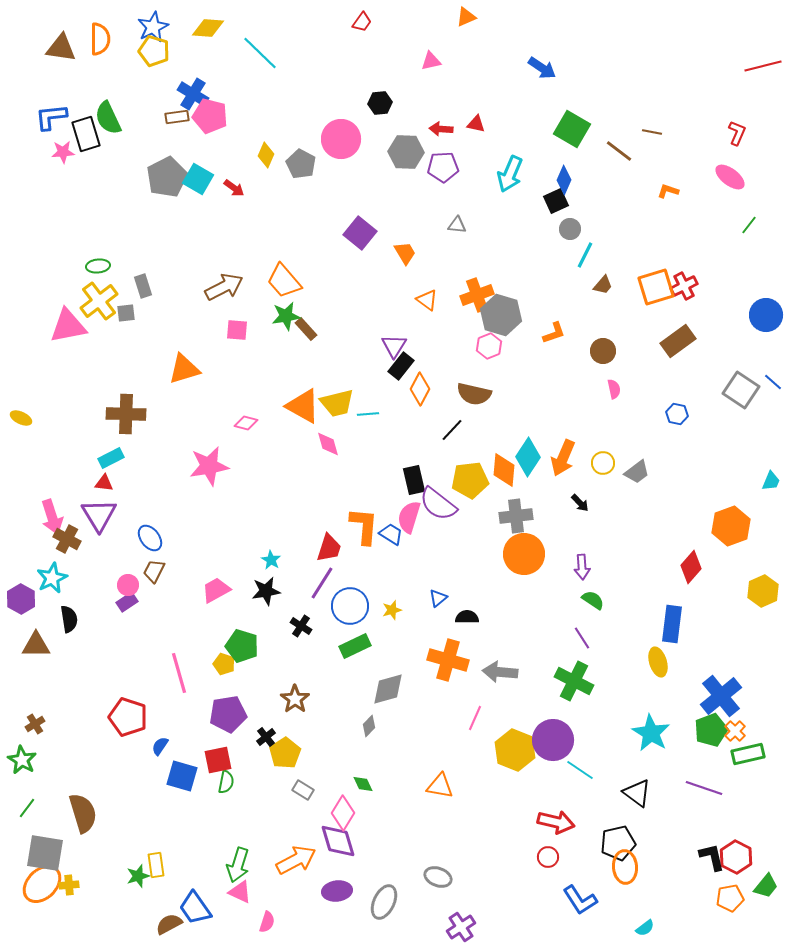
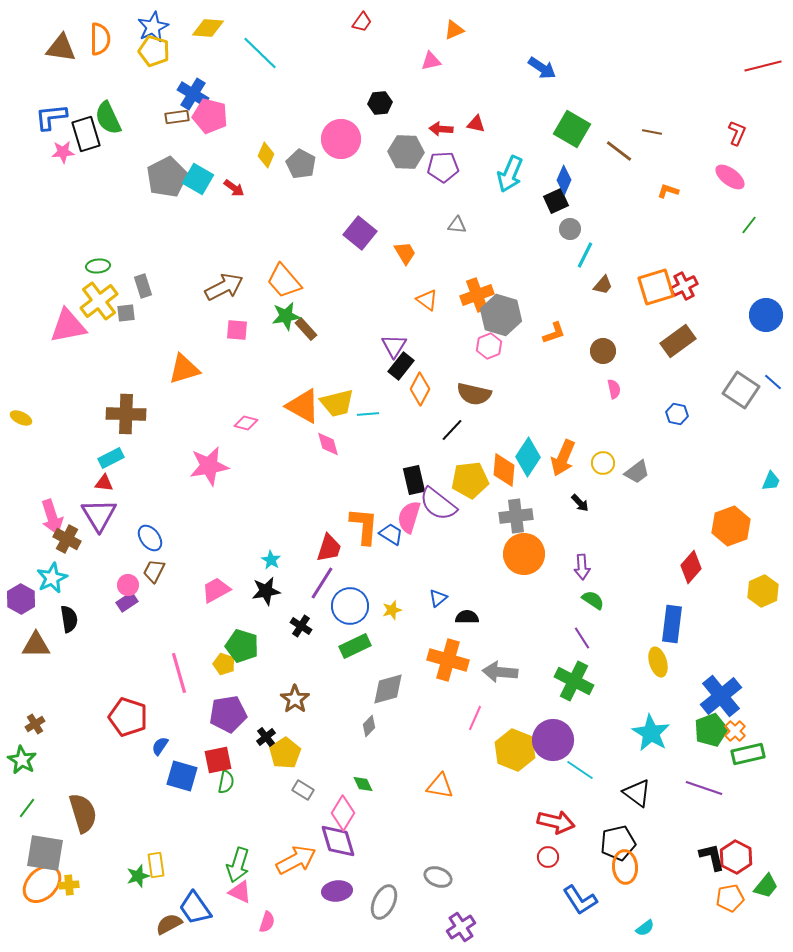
orange triangle at (466, 17): moved 12 px left, 13 px down
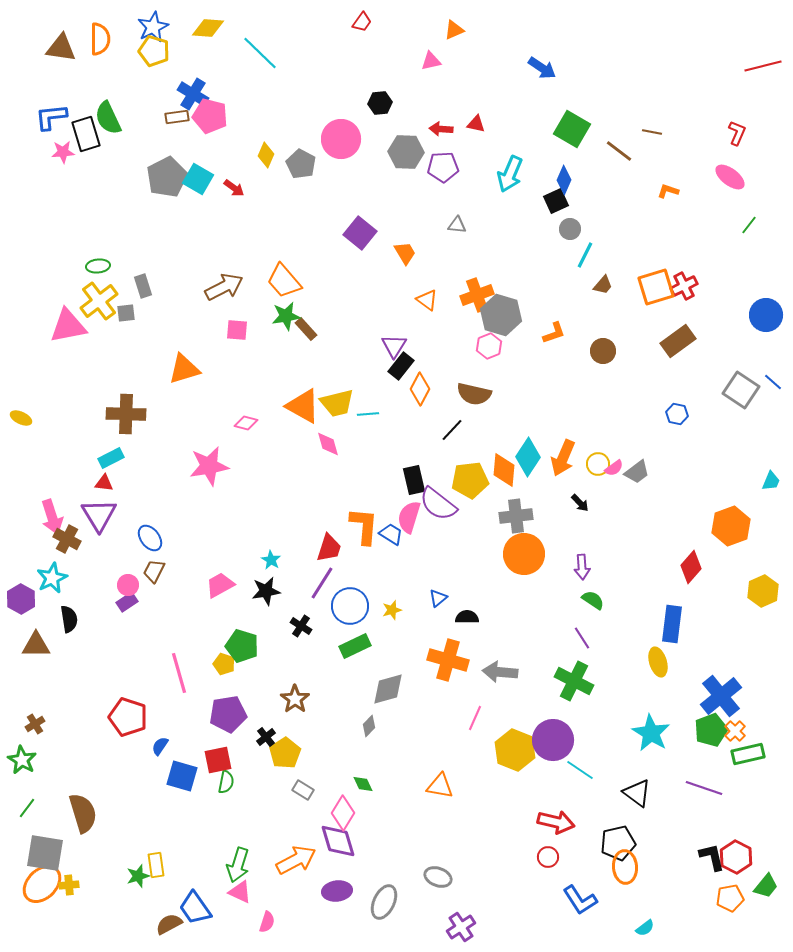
pink semicircle at (614, 389): moved 79 px down; rotated 66 degrees clockwise
yellow circle at (603, 463): moved 5 px left, 1 px down
pink trapezoid at (216, 590): moved 4 px right, 5 px up
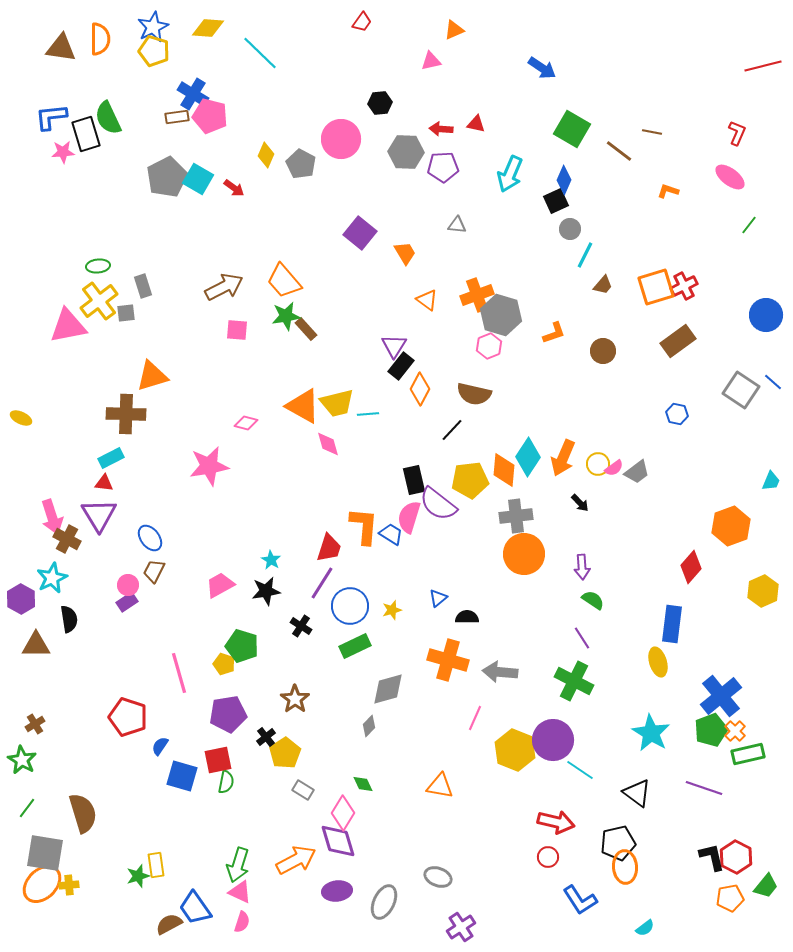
orange triangle at (184, 369): moved 32 px left, 7 px down
pink semicircle at (267, 922): moved 25 px left
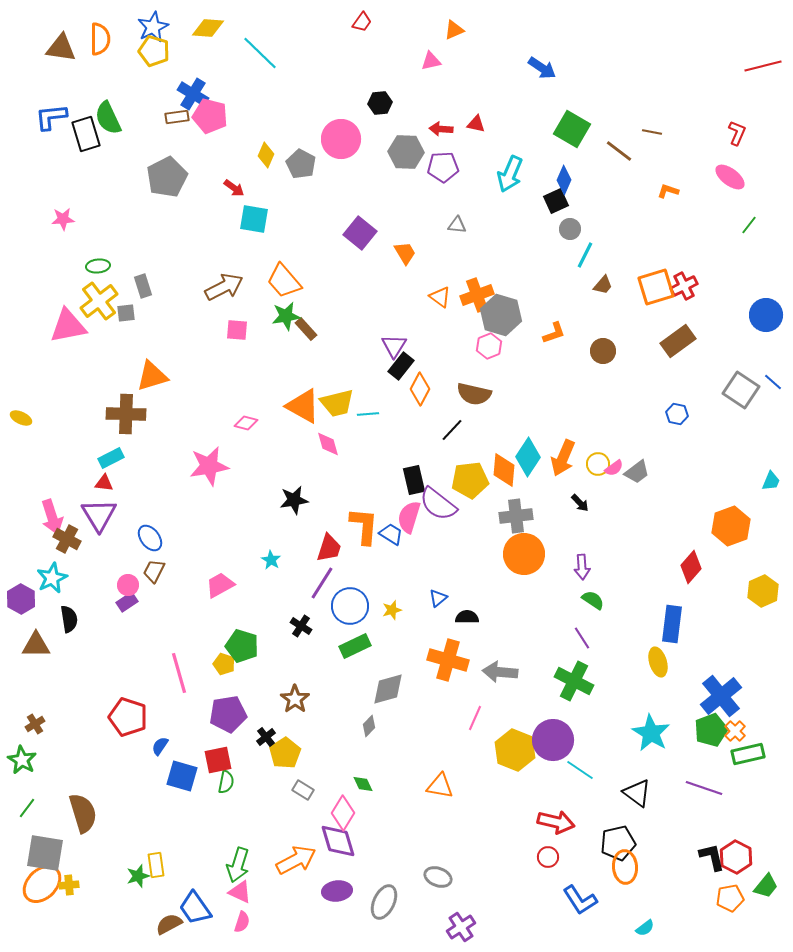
pink star at (63, 152): moved 67 px down
cyan square at (198, 179): moved 56 px right, 40 px down; rotated 20 degrees counterclockwise
orange triangle at (427, 300): moved 13 px right, 3 px up
black star at (266, 591): moved 28 px right, 91 px up
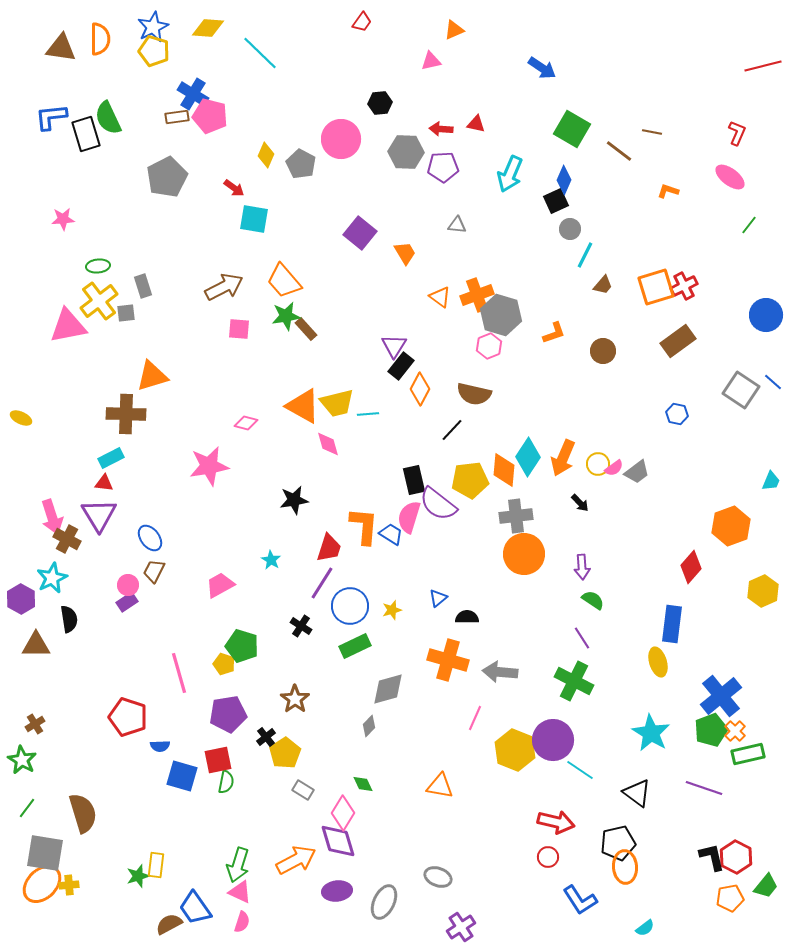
pink square at (237, 330): moved 2 px right, 1 px up
blue semicircle at (160, 746): rotated 126 degrees counterclockwise
yellow rectangle at (156, 865): rotated 15 degrees clockwise
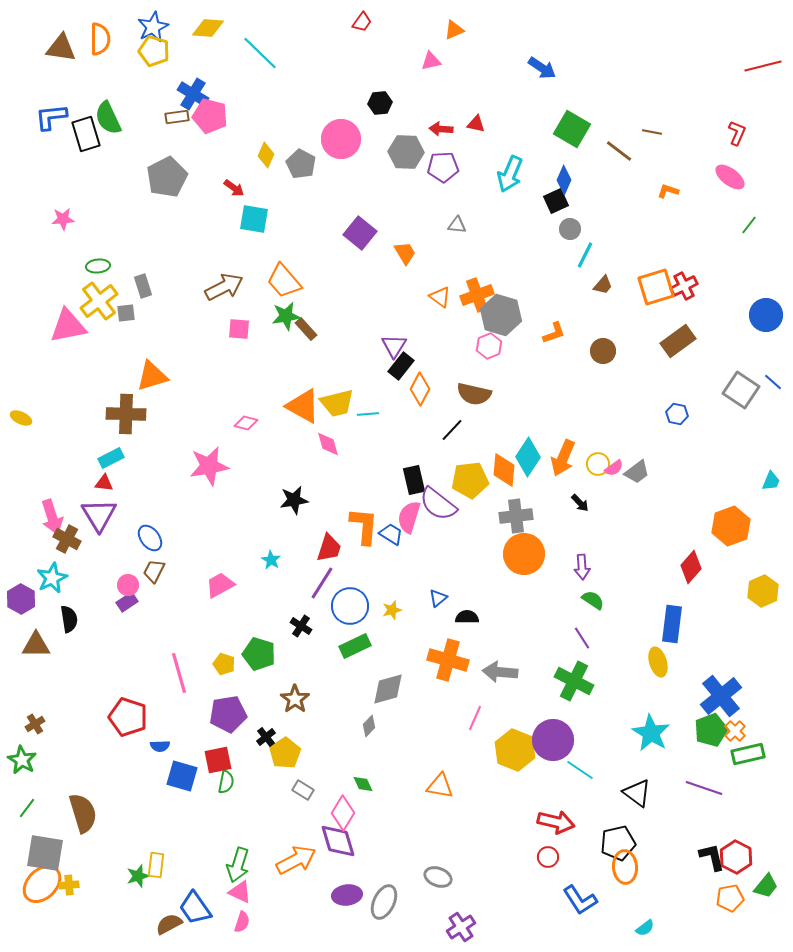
green pentagon at (242, 646): moved 17 px right, 8 px down
purple ellipse at (337, 891): moved 10 px right, 4 px down
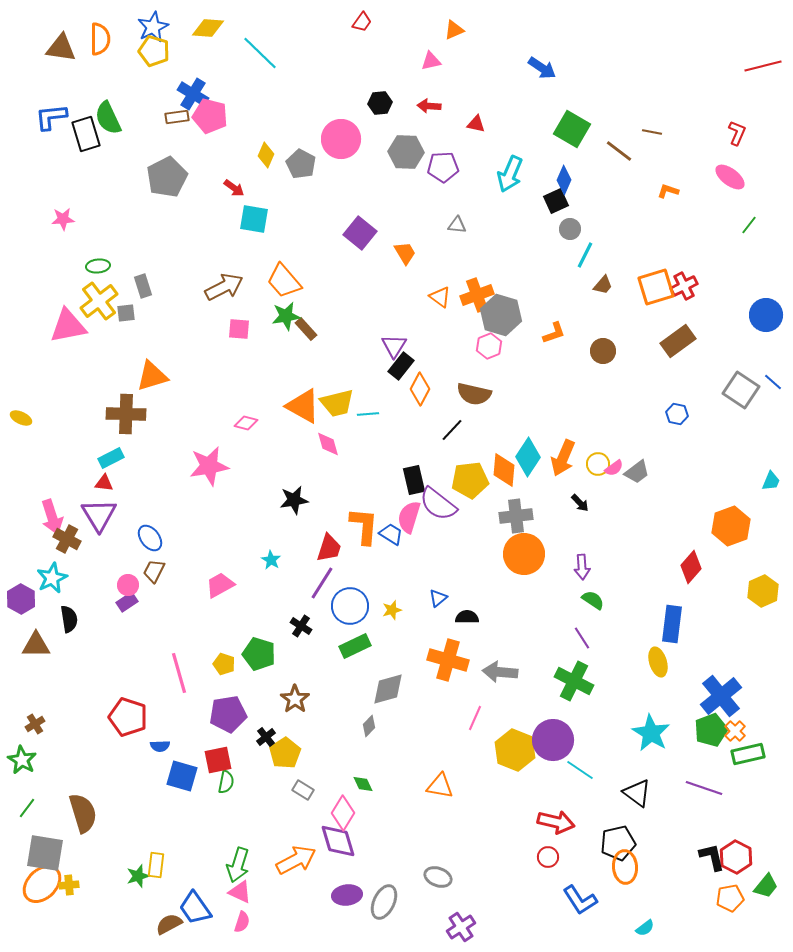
red arrow at (441, 129): moved 12 px left, 23 px up
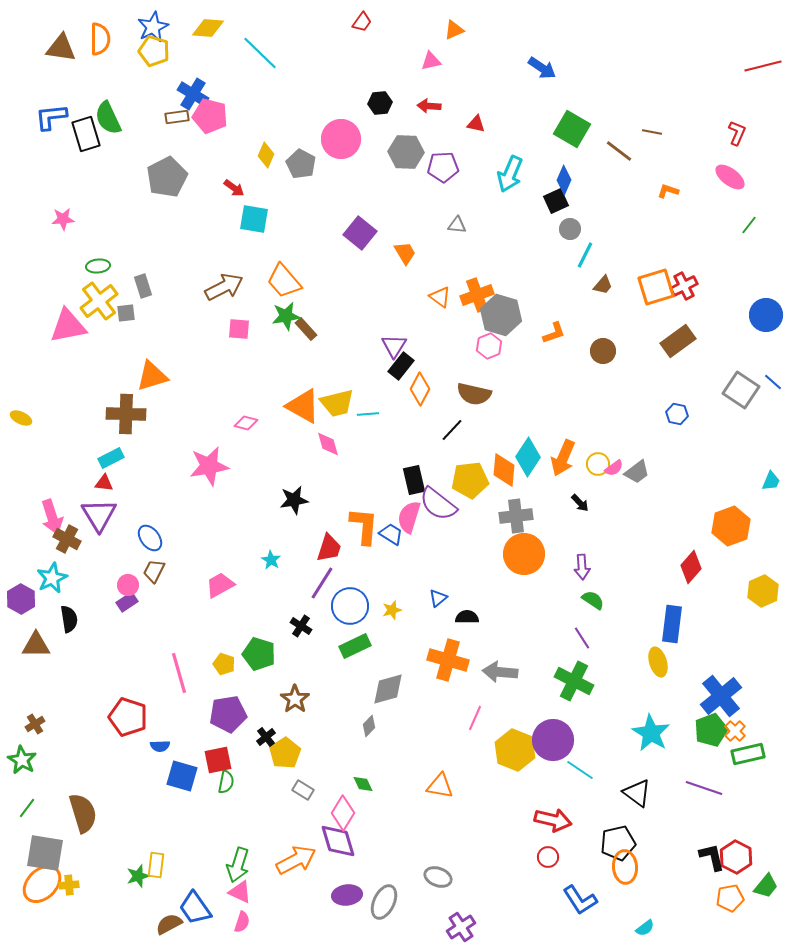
red arrow at (556, 822): moved 3 px left, 2 px up
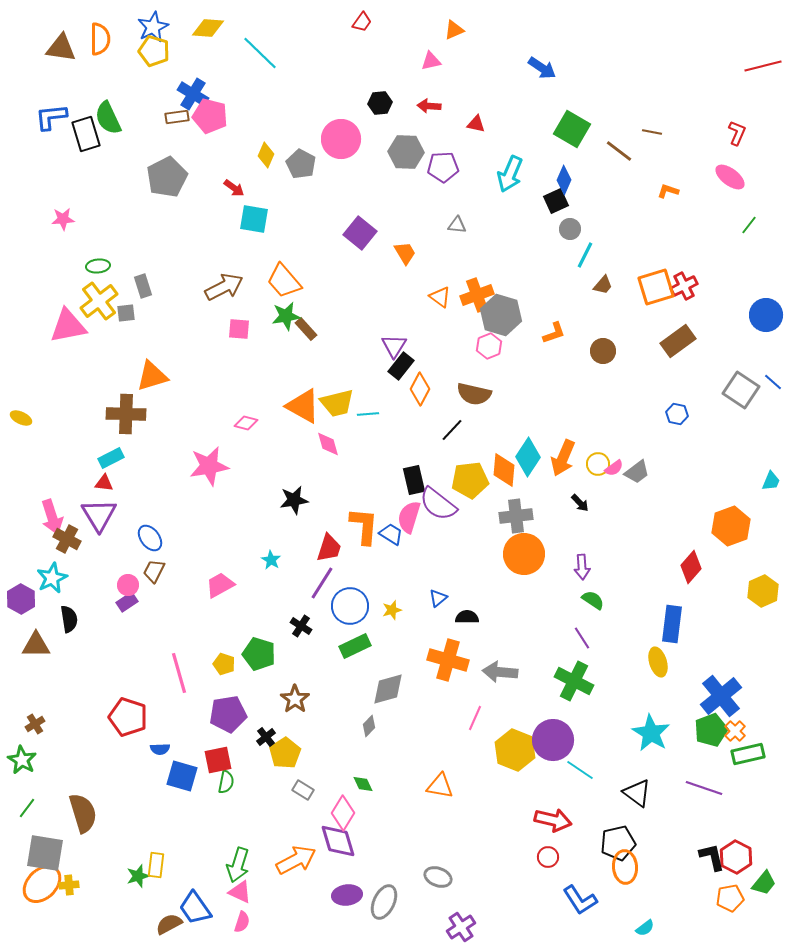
blue semicircle at (160, 746): moved 3 px down
green trapezoid at (766, 886): moved 2 px left, 3 px up
